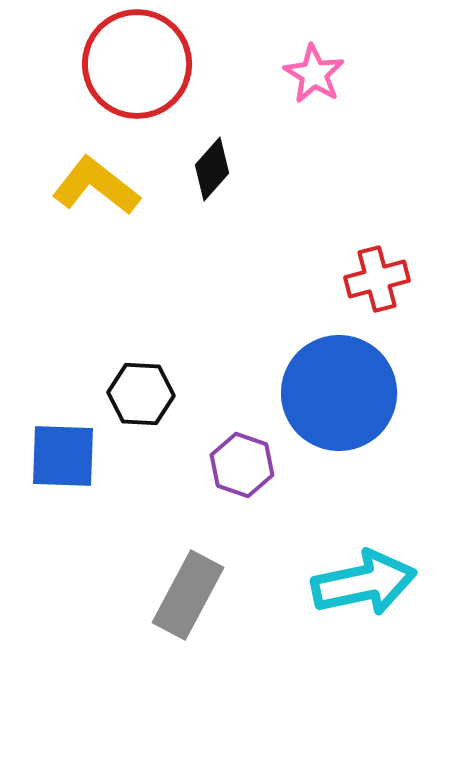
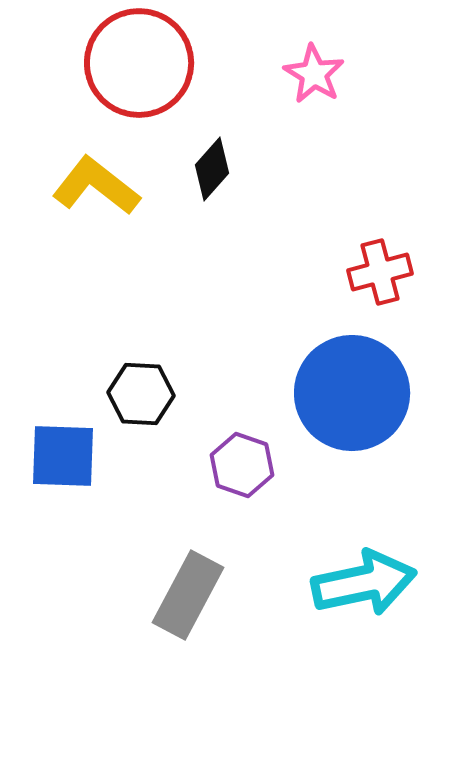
red circle: moved 2 px right, 1 px up
red cross: moved 3 px right, 7 px up
blue circle: moved 13 px right
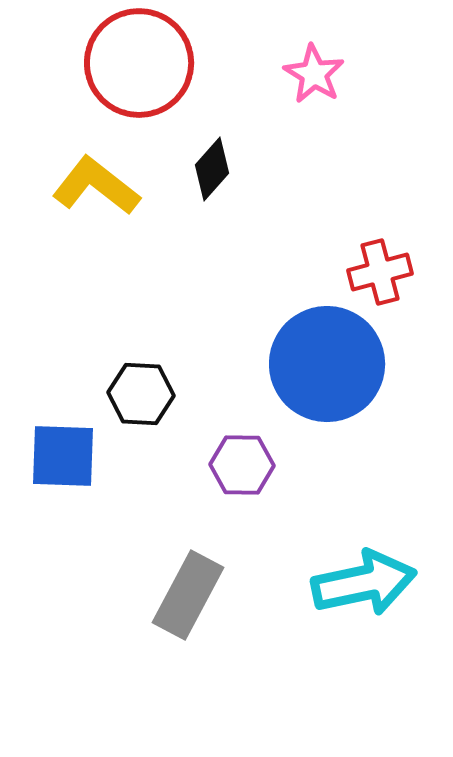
blue circle: moved 25 px left, 29 px up
purple hexagon: rotated 18 degrees counterclockwise
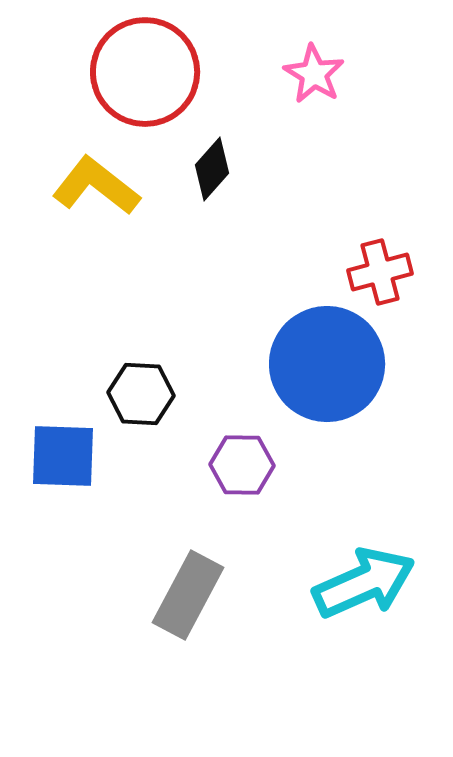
red circle: moved 6 px right, 9 px down
cyan arrow: rotated 12 degrees counterclockwise
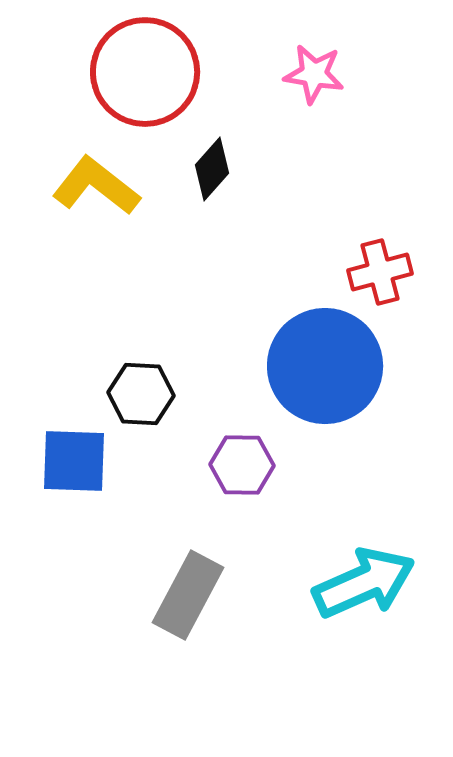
pink star: rotated 22 degrees counterclockwise
blue circle: moved 2 px left, 2 px down
blue square: moved 11 px right, 5 px down
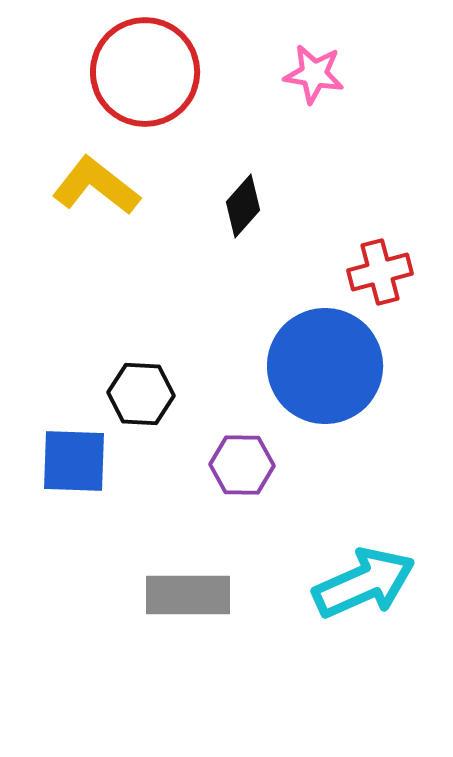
black diamond: moved 31 px right, 37 px down
gray rectangle: rotated 62 degrees clockwise
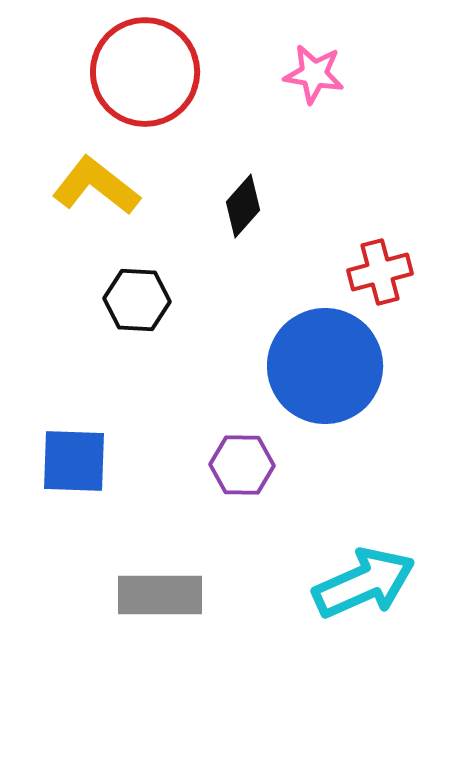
black hexagon: moved 4 px left, 94 px up
gray rectangle: moved 28 px left
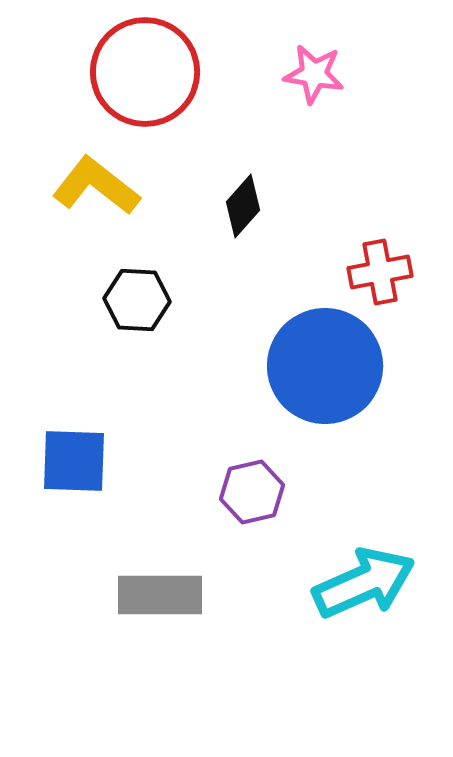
red cross: rotated 4 degrees clockwise
purple hexagon: moved 10 px right, 27 px down; rotated 14 degrees counterclockwise
